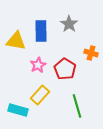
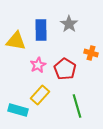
blue rectangle: moved 1 px up
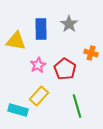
blue rectangle: moved 1 px up
yellow rectangle: moved 1 px left, 1 px down
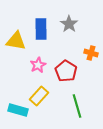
red pentagon: moved 1 px right, 2 px down
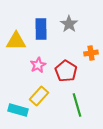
yellow triangle: rotated 10 degrees counterclockwise
orange cross: rotated 24 degrees counterclockwise
green line: moved 1 px up
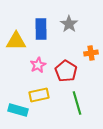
yellow rectangle: moved 1 px up; rotated 36 degrees clockwise
green line: moved 2 px up
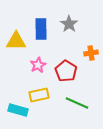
green line: rotated 50 degrees counterclockwise
